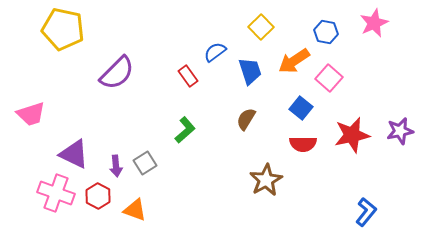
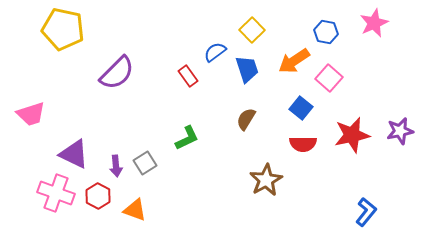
yellow square: moved 9 px left, 3 px down
blue trapezoid: moved 3 px left, 2 px up
green L-shape: moved 2 px right, 8 px down; rotated 16 degrees clockwise
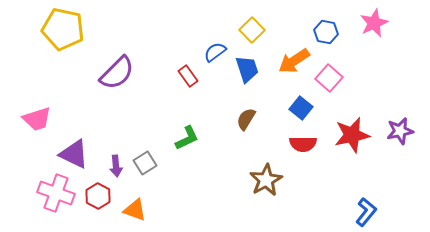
pink trapezoid: moved 6 px right, 5 px down
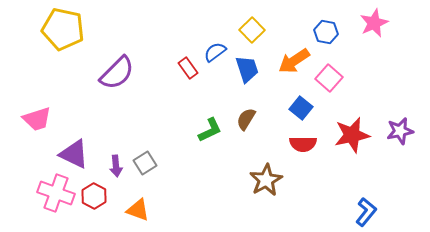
red rectangle: moved 8 px up
green L-shape: moved 23 px right, 8 px up
red hexagon: moved 4 px left
orange triangle: moved 3 px right
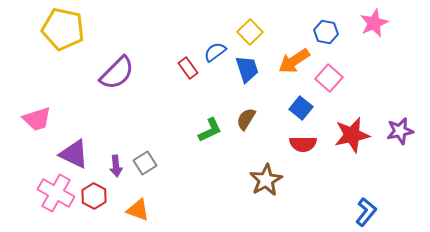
yellow square: moved 2 px left, 2 px down
pink cross: rotated 9 degrees clockwise
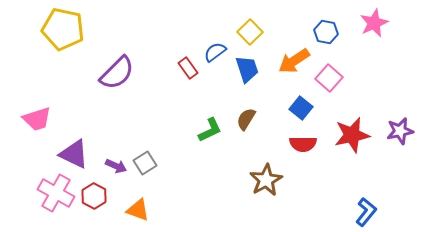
purple arrow: rotated 60 degrees counterclockwise
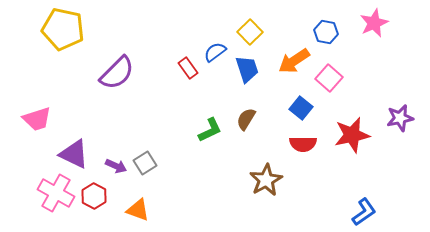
purple star: moved 13 px up
blue L-shape: moved 2 px left; rotated 16 degrees clockwise
